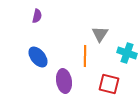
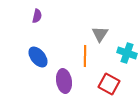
red square: rotated 15 degrees clockwise
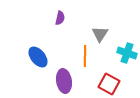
purple semicircle: moved 23 px right, 2 px down
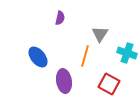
orange line: rotated 15 degrees clockwise
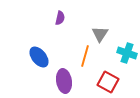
blue ellipse: moved 1 px right
red square: moved 1 px left, 2 px up
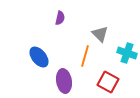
gray triangle: rotated 18 degrees counterclockwise
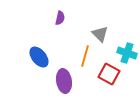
red square: moved 1 px right, 8 px up
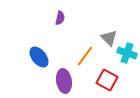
gray triangle: moved 9 px right, 4 px down
orange line: rotated 20 degrees clockwise
red square: moved 2 px left, 6 px down
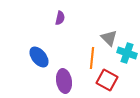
orange line: moved 7 px right, 2 px down; rotated 30 degrees counterclockwise
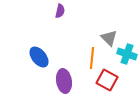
purple semicircle: moved 7 px up
cyan cross: moved 1 px down
